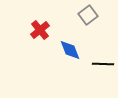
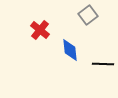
red cross: rotated 12 degrees counterclockwise
blue diamond: rotated 15 degrees clockwise
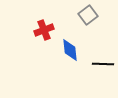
red cross: moved 4 px right; rotated 30 degrees clockwise
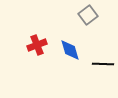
red cross: moved 7 px left, 15 px down
blue diamond: rotated 10 degrees counterclockwise
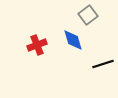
blue diamond: moved 3 px right, 10 px up
black line: rotated 20 degrees counterclockwise
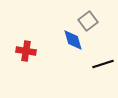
gray square: moved 6 px down
red cross: moved 11 px left, 6 px down; rotated 30 degrees clockwise
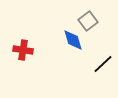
red cross: moved 3 px left, 1 px up
black line: rotated 25 degrees counterclockwise
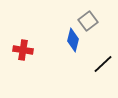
blue diamond: rotated 30 degrees clockwise
